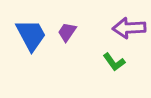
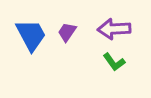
purple arrow: moved 15 px left, 1 px down
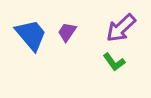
purple arrow: moved 7 px right, 1 px up; rotated 40 degrees counterclockwise
blue trapezoid: rotated 12 degrees counterclockwise
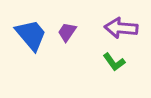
purple arrow: rotated 48 degrees clockwise
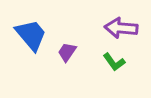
purple trapezoid: moved 20 px down
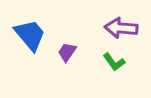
blue trapezoid: moved 1 px left
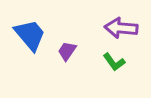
purple trapezoid: moved 1 px up
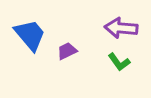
purple trapezoid: rotated 30 degrees clockwise
green L-shape: moved 5 px right
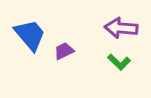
purple trapezoid: moved 3 px left
green L-shape: rotated 10 degrees counterclockwise
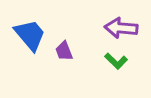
purple trapezoid: rotated 85 degrees counterclockwise
green L-shape: moved 3 px left, 1 px up
